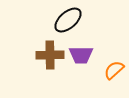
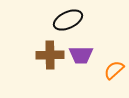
black ellipse: rotated 16 degrees clockwise
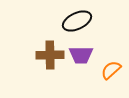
black ellipse: moved 9 px right, 1 px down
orange semicircle: moved 3 px left
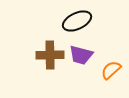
purple trapezoid: rotated 15 degrees clockwise
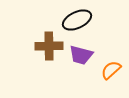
black ellipse: moved 1 px up
brown cross: moved 1 px left, 9 px up
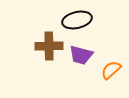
black ellipse: rotated 12 degrees clockwise
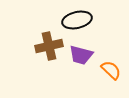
brown cross: rotated 12 degrees counterclockwise
orange semicircle: rotated 85 degrees clockwise
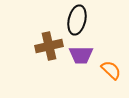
black ellipse: rotated 64 degrees counterclockwise
purple trapezoid: rotated 15 degrees counterclockwise
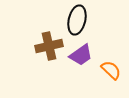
purple trapezoid: rotated 35 degrees counterclockwise
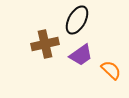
black ellipse: rotated 16 degrees clockwise
brown cross: moved 4 px left, 2 px up
